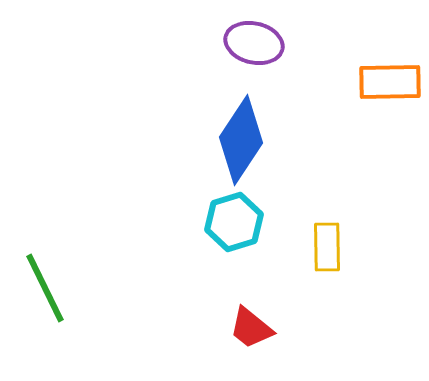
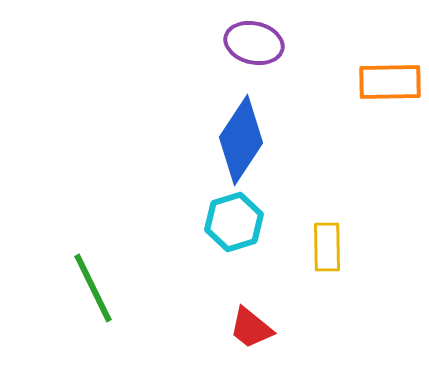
green line: moved 48 px right
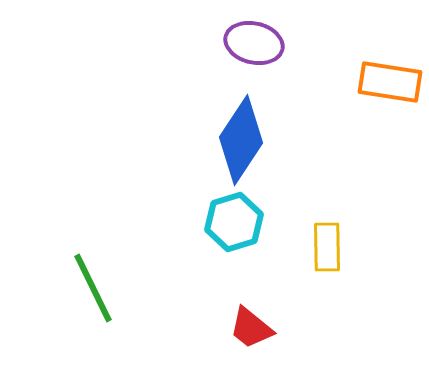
orange rectangle: rotated 10 degrees clockwise
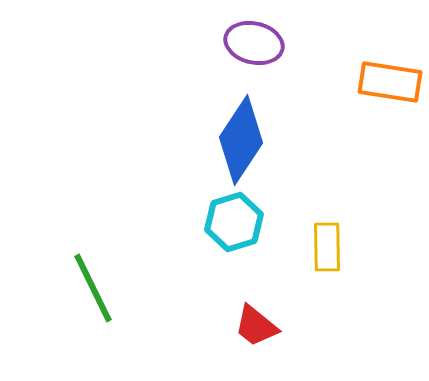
red trapezoid: moved 5 px right, 2 px up
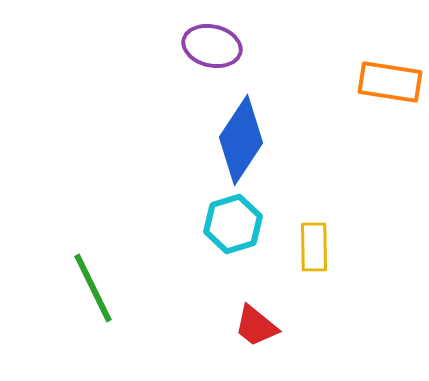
purple ellipse: moved 42 px left, 3 px down
cyan hexagon: moved 1 px left, 2 px down
yellow rectangle: moved 13 px left
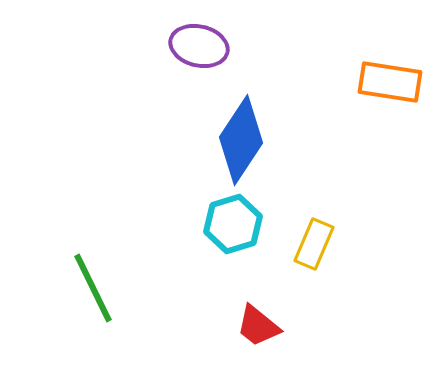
purple ellipse: moved 13 px left
yellow rectangle: moved 3 px up; rotated 24 degrees clockwise
red trapezoid: moved 2 px right
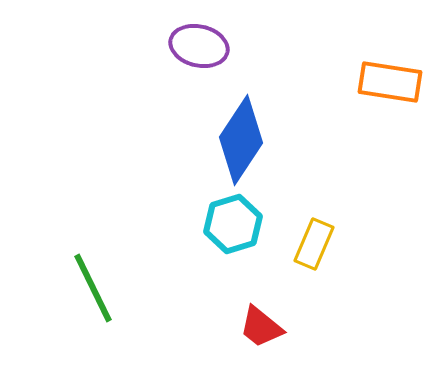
red trapezoid: moved 3 px right, 1 px down
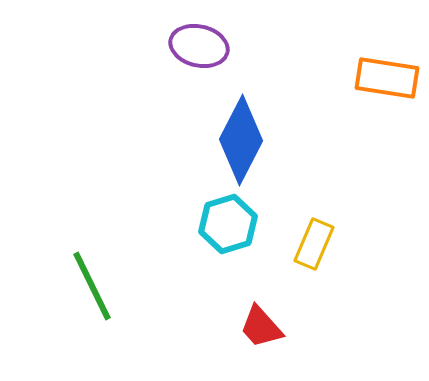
orange rectangle: moved 3 px left, 4 px up
blue diamond: rotated 6 degrees counterclockwise
cyan hexagon: moved 5 px left
green line: moved 1 px left, 2 px up
red trapezoid: rotated 9 degrees clockwise
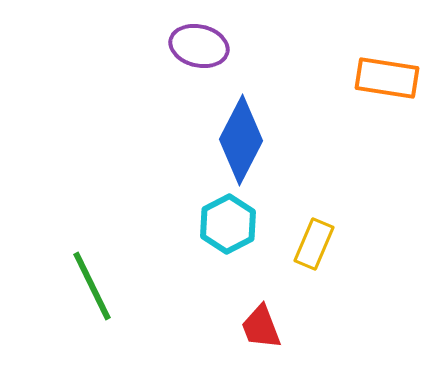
cyan hexagon: rotated 10 degrees counterclockwise
red trapezoid: rotated 21 degrees clockwise
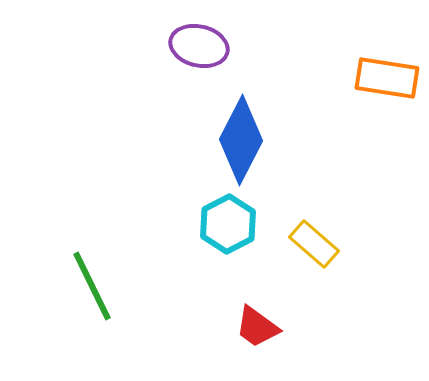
yellow rectangle: rotated 72 degrees counterclockwise
red trapezoid: moved 4 px left; rotated 33 degrees counterclockwise
